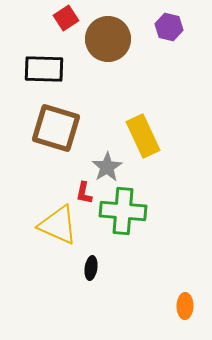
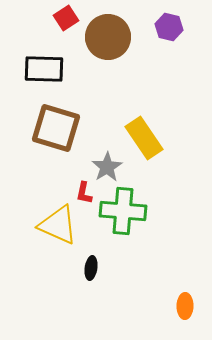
brown circle: moved 2 px up
yellow rectangle: moved 1 px right, 2 px down; rotated 9 degrees counterclockwise
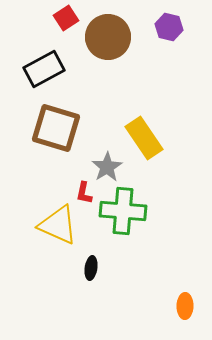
black rectangle: rotated 30 degrees counterclockwise
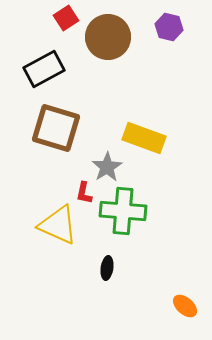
yellow rectangle: rotated 36 degrees counterclockwise
black ellipse: moved 16 px right
orange ellipse: rotated 50 degrees counterclockwise
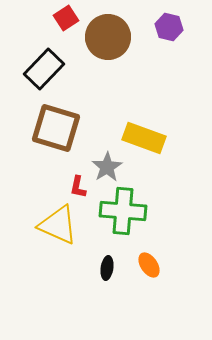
black rectangle: rotated 18 degrees counterclockwise
red L-shape: moved 6 px left, 6 px up
orange ellipse: moved 36 px left, 41 px up; rotated 15 degrees clockwise
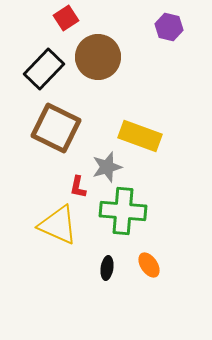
brown circle: moved 10 px left, 20 px down
brown square: rotated 9 degrees clockwise
yellow rectangle: moved 4 px left, 2 px up
gray star: rotated 16 degrees clockwise
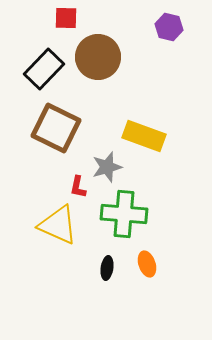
red square: rotated 35 degrees clockwise
yellow rectangle: moved 4 px right
green cross: moved 1 px right, 3 px down
orange ellipse: moved 2 px left, 1 px up; rotated 15 degrees clockwise
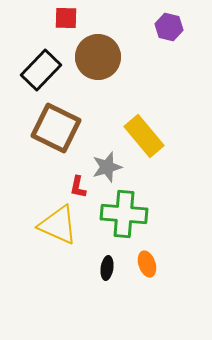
black rectangle: moved 3 px left, 1 px down
yellow rectangle: rotated 30 degrees clockwise
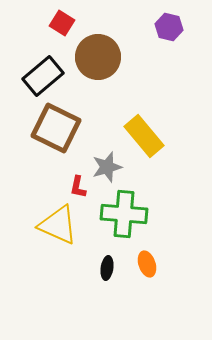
red square: moved 4 px left, 5 px down; rotated 30 degrees clockwise
black rectangle: moved 2 px right, 6 px down; rotated 6 degrees clockwise
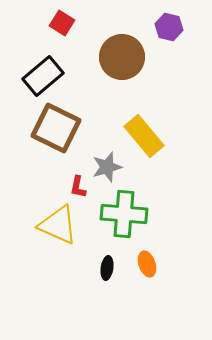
brown circle: moved 24 px right
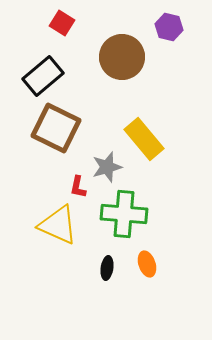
yellow rectangle: moved 3 px down
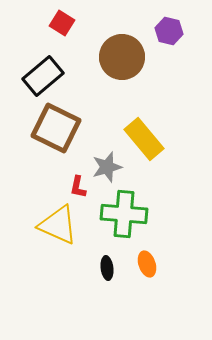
purple hexagon: moved 4 px down
black ellipse: rotated 15 degrees counterclockwise
